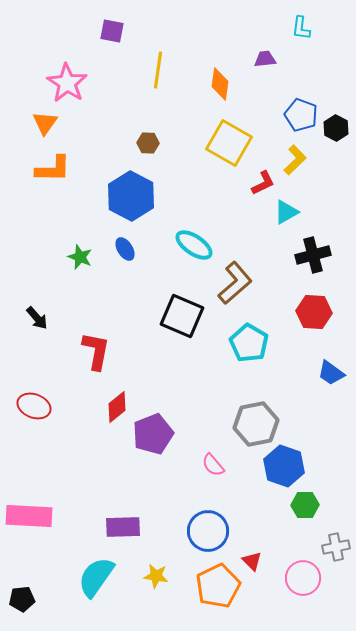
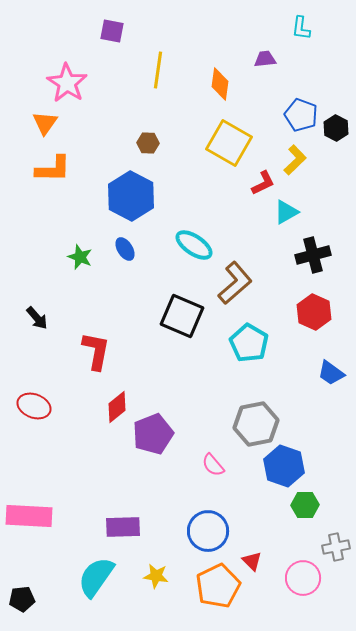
red hexagon at (314, 312): rotated 20 degrees clockwise
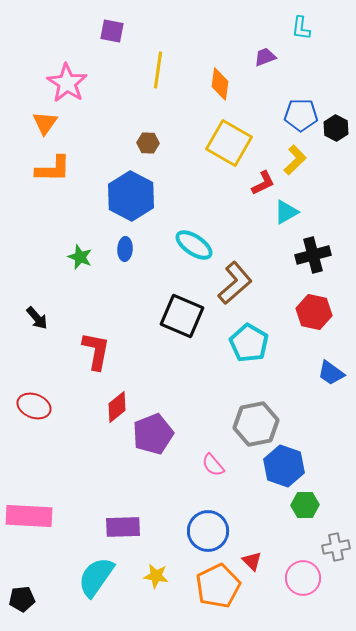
purple trapezoid at (265, 59): moved 2 px up; rotated 15 degrees counterclockwise
blue pentagon at (301, 115): rotated 20 degrees counterclockwise
blue ellipse at (125, 249): rotated 35 degrees clockwise
red hexagon at (314, 312): rotated 12 degrees counterclockwise
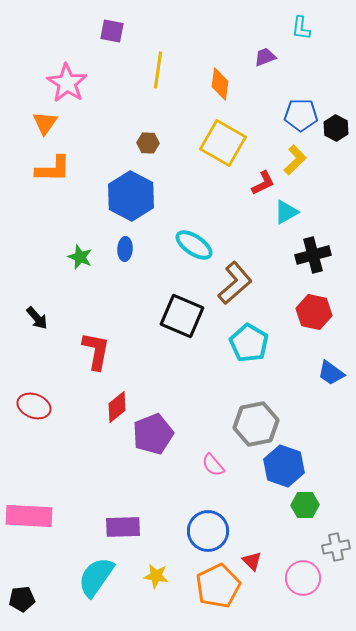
yellow square at (229, 143): moved 6 px left
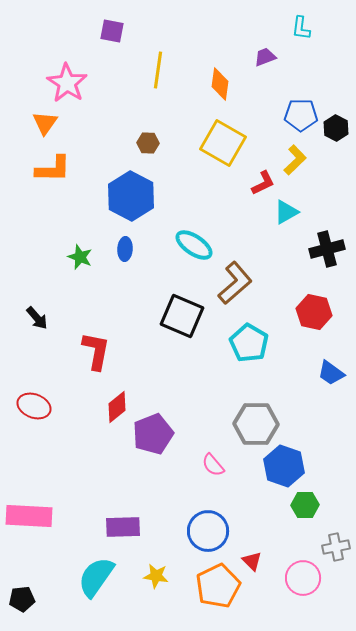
black cross at (313, 255): moved 14 px right, 6 px up
gray hexagon at (256, 424): rotated 12 degrees clockwise
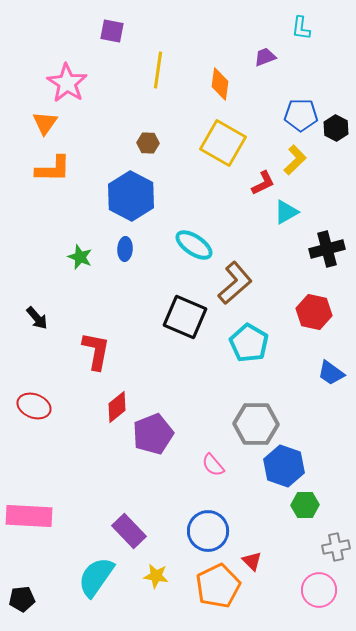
black square at (182, 316): moved 3 px right, 1 px down
purple rectangle at (123, 527): moved 6 px right, 4 px down; rotated 48 degrees clockwise
pink circle at (303, 578): moved 16 px right, 12 px down
